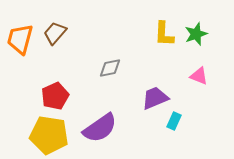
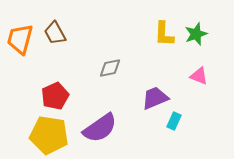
brown trapezoid: rotated 70 degrees counterclockwise
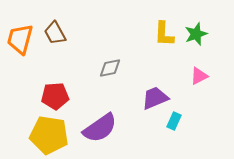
pink triangle: rotated 48 degrees counterclockwise
red pentagon: rotated 20 degrees clockwise
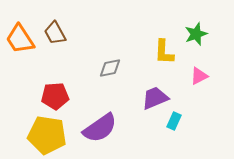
yellow L-shape: moved 18 px down
orange trapezoid: rotated 48 degrees counterclockwise
yellow pentagon: moved 2 px left
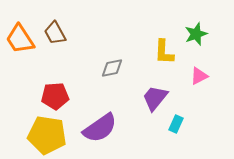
gray diamond: moved 2 px right
purple trapezoid: rotated 28 degrees counterclockwise
cyan rectangle: moved 2 px right, 3 px down
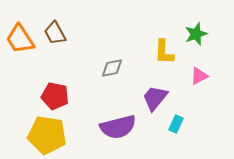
red pentagon: rotated 16 degrees clockwise
purple semicircle: moved 18 px right, 1 px up; rotated 21 degrees clockwise
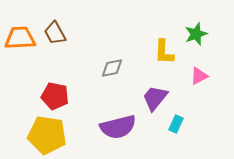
orange trapezoid: moved 1 px up; rotated 120 degrees clockwise
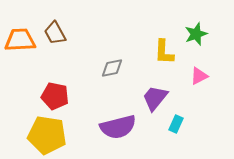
orange trapezoid: moved 2 px down
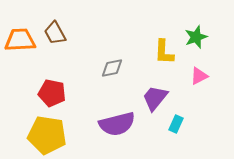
green star: moved 3 px down
red pentagon: moved 3 px left, 3 px up
purple semicircle: moved 1 px left, 3 px up
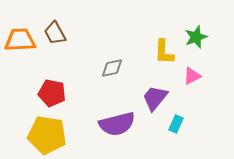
pink triangle: moved 7 px left
